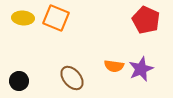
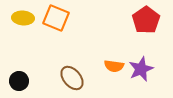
red pentagon: rotated 12 degrees clockwise
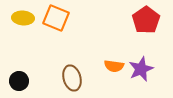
brown ellipse: rotated 25 degrees clockwise
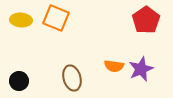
yellow ellipse: moved 2 px left, 2 px down
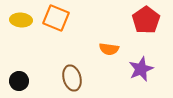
orange semicircle: moved 5 px left, 17 px up
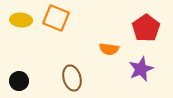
red pentagon: moved 8 px down
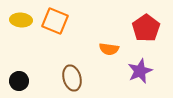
orange square: moved 1 px left, 3 px down
purple star: moved 1 px left, 2 px down
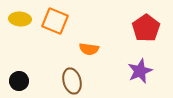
yellow ellipse: moved 1 px left, 1 px up
orange semicircle: moved 20 px left
brown ellipse: moved 3 px down
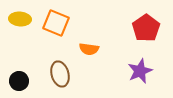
orange square: moved 1 px right, 2 px down
brown ellipse: moved 12 px left, 7 px up
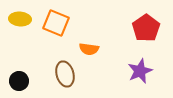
brown ellipse: moved 5 px right
